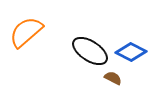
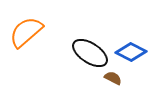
black ellipse: moved 2 px down
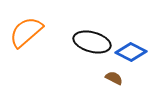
black ellipse: moved 2 px right, 11 px up; rotated 18 degrees counterclockwise
brown semicircle: moved 1 px right
